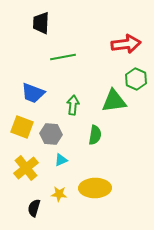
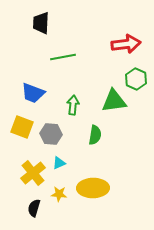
cyan triangle: moved 2 px left, 3 px down
yellow cross: moved 7 px right, 5 px down
yellow ellipse: moved 2 px left
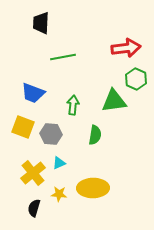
red arrow: moved 4 px down
yellow square: moved 1 px right
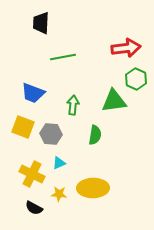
yellow cross: moved 1 px left, 1 px down; rotated 25 degrees counterclockwise
black semicircle: rotated 78 degrees counterclockwise
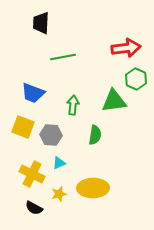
gray hexagon: moved 1 px down
yellow star: rotated 21 degrees counterclockwise
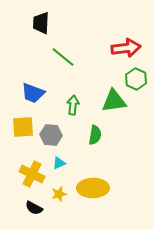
green line: rotated 50 degrees clockwise
yellow square: rotated 25 degrees counterclockwise
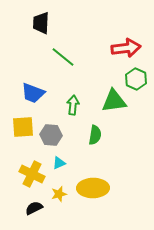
black semicircle: rotated 126 degrees clockwise
